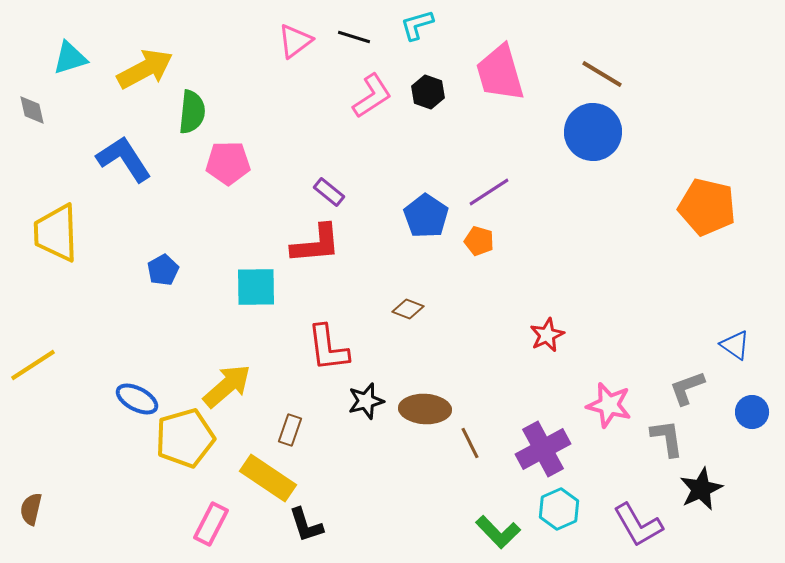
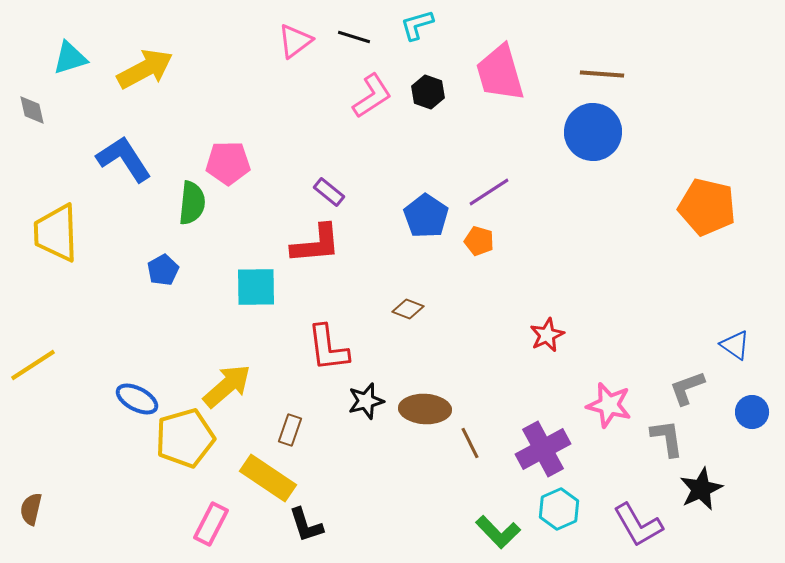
brown line at (602, 74): rotated 27 degrees counterclockwise
green semicircle at (192, 112): moved 91 px down
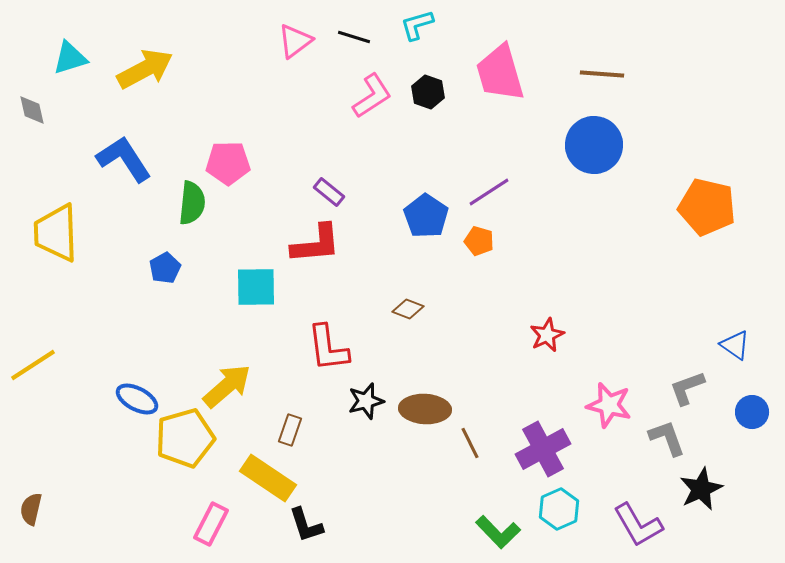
blue circle at (593, 132): moved 1 px right, 13 px down
blue pentagon at (163, 270): moved 2 px right, 2 px up
gray L-shape at (667, 438): rotated 12 degrees counterclockwise
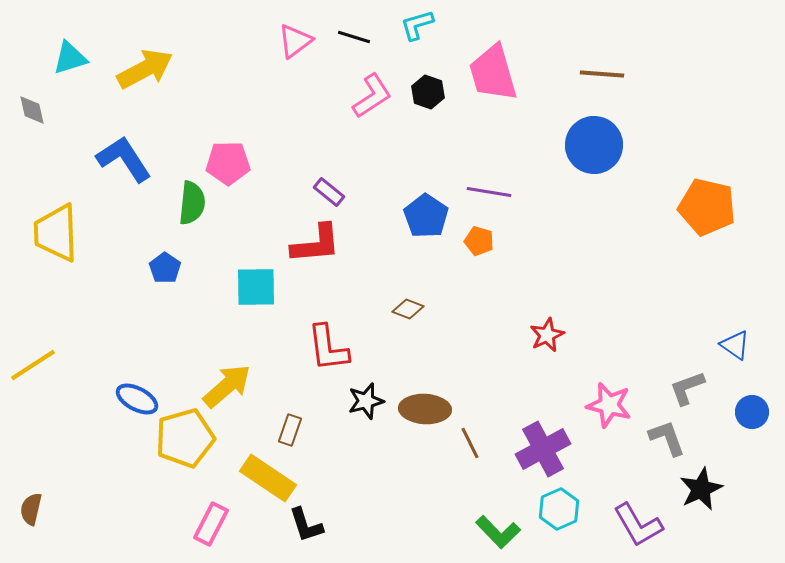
pink trapezoid at (500, 73): moved 7 px left
purple line at (489, 192): rotated 42 degrees clockwise
blue pentagon at (165, 268): rotated 8 degrees counterclockwise
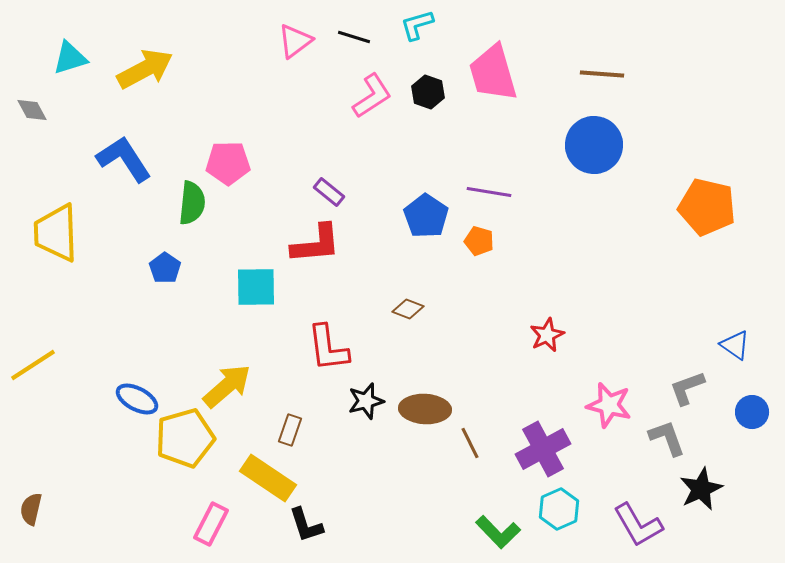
gray diamond at (32, 110): rotated 16 degrees counterclockwise
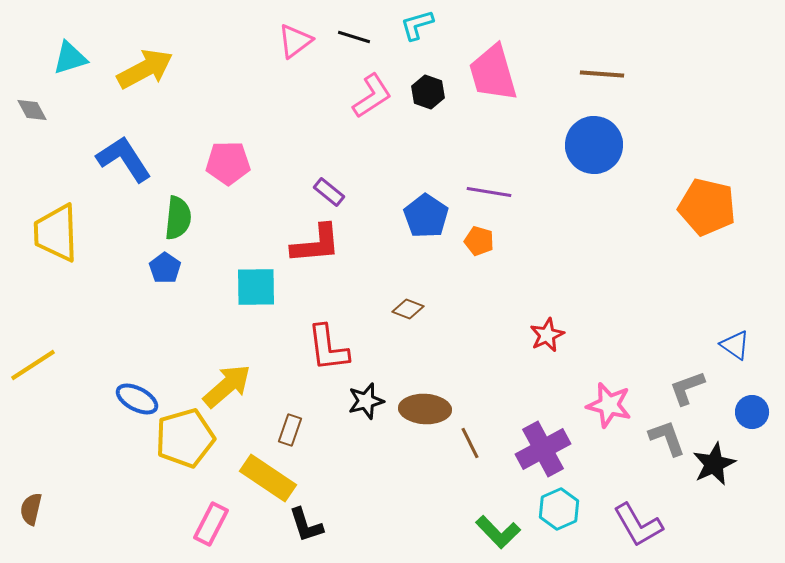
green semicircle at (192, 203): moved 14 px left, 15 px down
black star at (701, 489): moved 13 px right, 25 px up
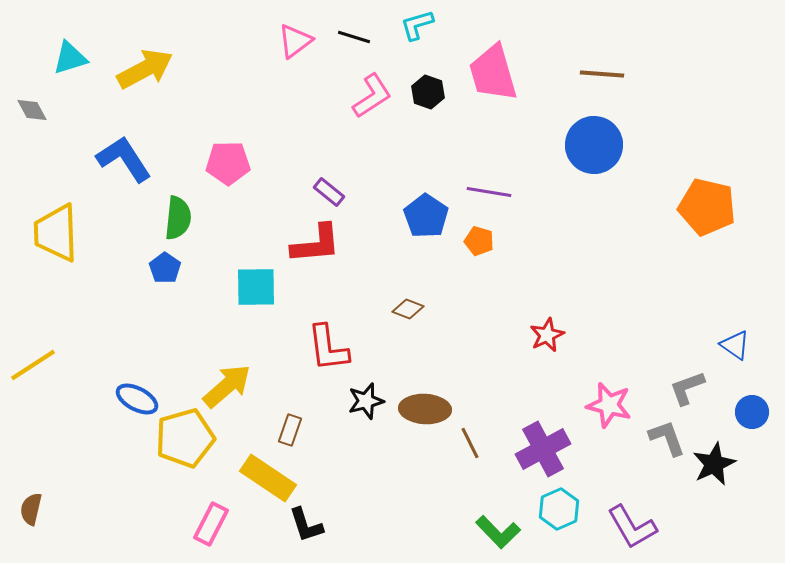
purple L-shape at (638, 525): moved 6 px left, 2 px down
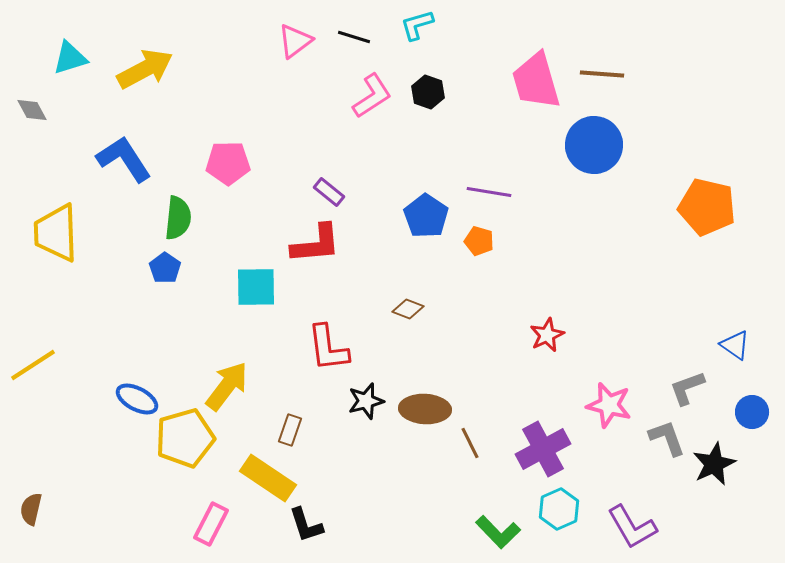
pink trapezoid at (493, 73): moved 43 px right, 8 px down
yellow arrow at (227, 386): rotated 12 degrees counterclockwise
